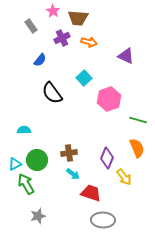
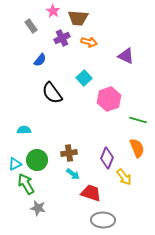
gray star: moved 8 px up; rotated 28 degrees clockwise
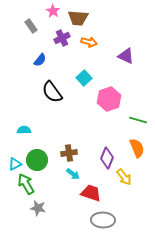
black semicircle: moved 1 px up
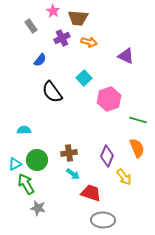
purple diamond: moved 2 px up
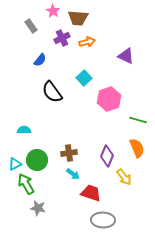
orange arrow: moved 2 px left; rotated 28 degrees counterclockwise
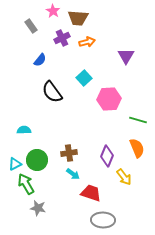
purple triangle: rotated 36 degrees clockwise
pink hexagon: rotated 15 degrees clockwise
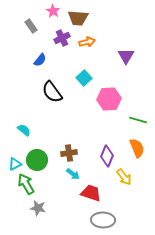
cyan semicircle: rotated 40 degrees clockwise
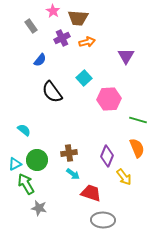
gray star: moved 1 px right
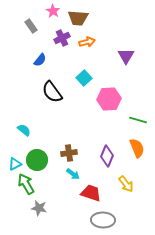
yellow arrow: moved 2 px right, 7 px down
